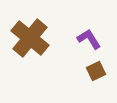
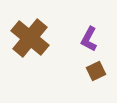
purple L-shape: rotated 120 degrees counterclockwise
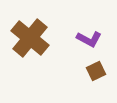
purple L-shape: rotated 90 degrees counterclockwise
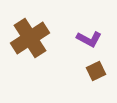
brown cross: rotated 18 degrees clockwise
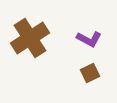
brown square: moved 6 px left, 2 px down
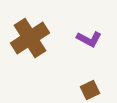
brown square: moved 17 px down
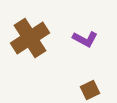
purple L-shape: moved 4 px left
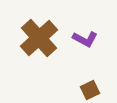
brown cross: moved 9 px right; rotated 9 degrees counterclockwise
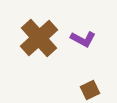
purple L-shape: moved 2 px left
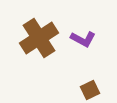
brown cross: rotated 9 degrees clockwise
